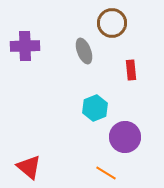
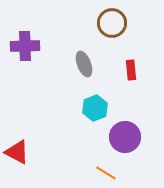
gray ellipse: moved 13 px down
red triangle: moved 12 px left, 15 px up; rotated 12 degrees counterclockwise
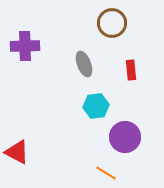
cyan hexagon: moved 1 px right, 2 px up; rotated 15 degrees clockwise
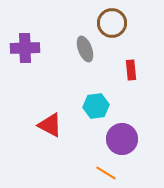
purple cross: moved 2 px down
gray ellipse: moved 1 px right, 15 px up
purple circle: moved 3 px left, 2 px down
red triangle: moved 33 px right, 27 px up
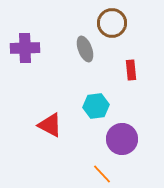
orange line: moved 4 px left, 1 px down; rotated 15 degrees clockwise
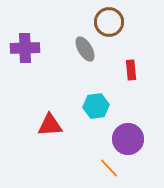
brown circle: moved 3 px left, 1 px up
gray ellipse: rotated 10 degrees counterclockwise
red triangle: rotated 32 degrees counterclockwise
purple circle: moved 6 px right
orange line: moved 7 px right, 6 px up
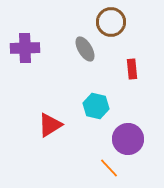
brown circle: moved 2 px right
red rectangle: moved 1 px right, 1 px up
cyan hexagon: rotated 20 degrees clockwise
red triangle: rotated 28 degrees counterclockwise
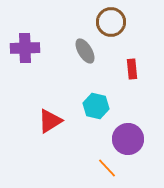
gray ellipse: moved 2 px down
red triangle: moved 4 px up
orange line: moved 2 px left
